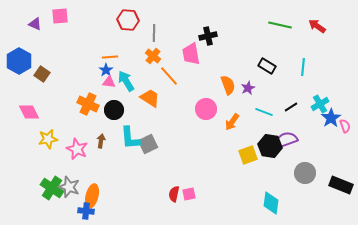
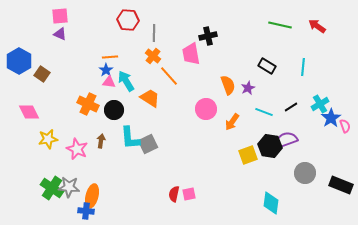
purple triangle at (35, 24): moved 25 px right, 10 px down
gray star at (69, 187): rotated 15 degrees counterclockwise
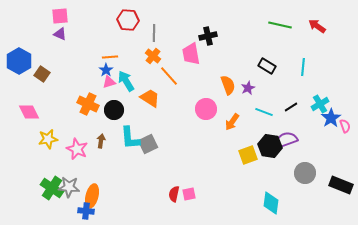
pink triangle at (109, 82): rotated 24 degrees counterclockwise
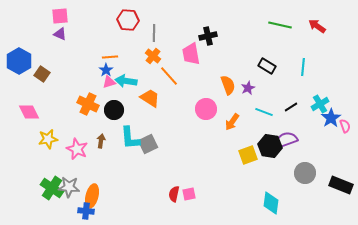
cyan arrow at (126, 81): rotated 50 degrees counterclockwise
